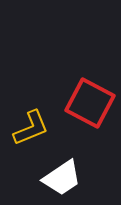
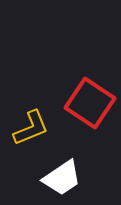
red square: rotated 6 degrees clockwise
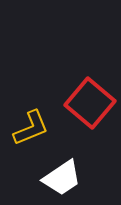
red square: rotated 6 degrees clockwise
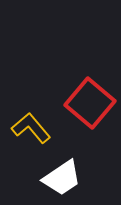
yellow L-shape: rotated 108 degrees counterclockwise
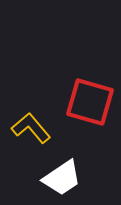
red square: moved 1 px up; rotated 24 degrees counterclockwise
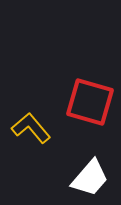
white trapezoid: moved 28 px right; rotated 15 degrees counterclockwise
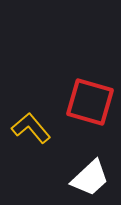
white trapezoid: rotated 6 degrees clockwise
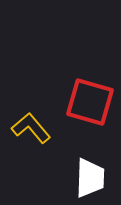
white trapezoid: rotated 45 degrees counterclockwise
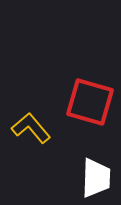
white trapezoid: moved 6 px right
